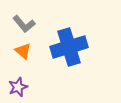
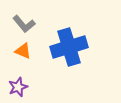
orange triangle: rotated 18 degrees counterclockwise
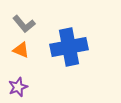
blue cross: rotated 6 degrees clockwise
orange triangle: moved 2 px left, 1 px up
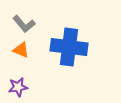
blue cross: rotated 18 degrees clockwise
purple star: rotated 12 degrees clockwise
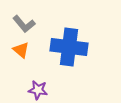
orange triangle: rotated 18 degrees clockwise
purple star: moved 20 px right, 3 px down; rotated 18 degrees clockwise
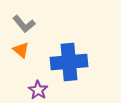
blue cross: moved 15 px down; rotated 12 degrees counterclockwise
purple star: rotated 24 degrees clockwise
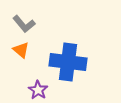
blue cross: moved 1 px left; rotated 12 degrees clockwise
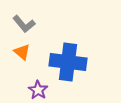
orange triangle: moved 1 px right, 2 px down
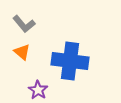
blue cross: moved 2 px right, 1 px up
